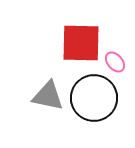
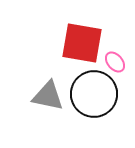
red square: moved 1 px right; rotated 9 degrees clockwise
black circle: moved 4 px up
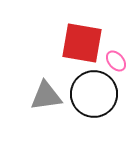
pink ellipse: moved 1 px right, 1 px up
gray triangle: moved 2 px left; rotated 20 degrees counterclockwise
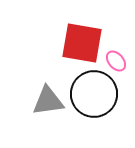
gray triangle: moved 2 px right, 5 px down
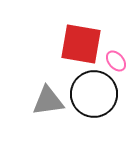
red square: moved 1 px left, 1 px down
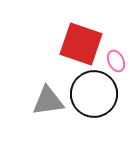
red square: rotated 9 degrees clockwise
pink ellipse: rotated 15 degrees clockwise
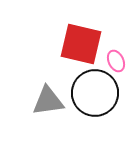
red square: rotated 6 degrees counterclockwise
black circle: moved 1 px right, 1 px up
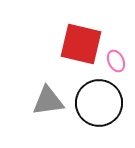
black circle: moved 4 px right, 10 px down
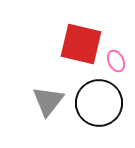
gray triangle: rotated 44 degrees counterclockwise
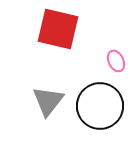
red square: moved 23 px left, 15 px up
black circle: moved 1 px right, 3 px down
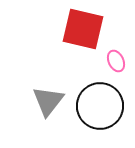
red square: moved 25 px right
